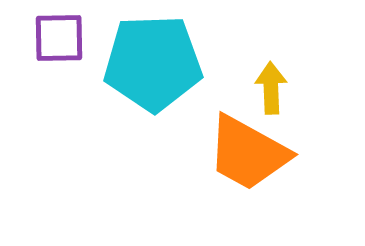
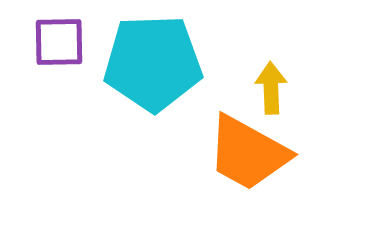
purple square: moved 4 px down
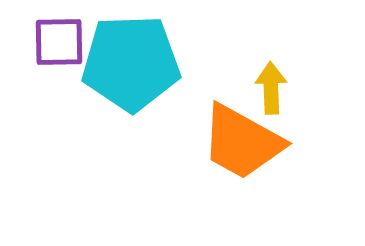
cyan pentagon: moved 22 px left
orange trapezoid: moved 6 px left, 11 px up
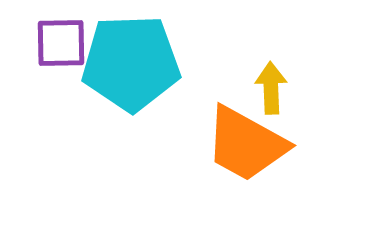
purple square: moved 2 px right, 1 px down
orange trapezoid: moved 4 px right, 2 px down
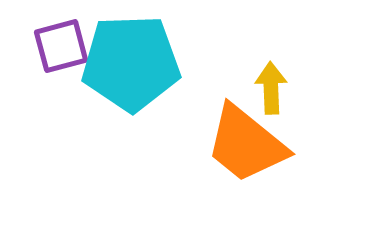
purple square: moved 3 px down; rotated 14 degrees counterclockwise
orange trapezoid: rotated 10 degrees clockwise
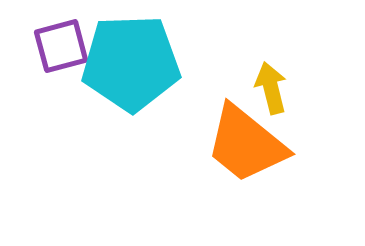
yellow arrow: rotated 12 degrees counterclockwise
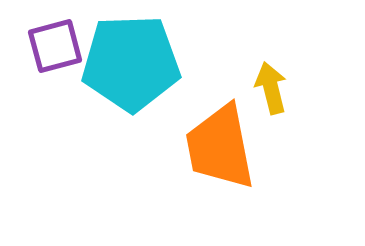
purple square: moved 6 px left
orange trapezoid: moved 26 px left, 3 px down; rotated 40 degrees clockwise
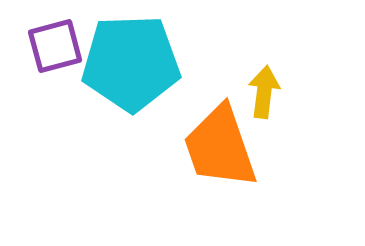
yellow arrow: moved 7 px left, 4 px down; rotated 21 degrees clockwise
orange trapezoid: rotated 8 degrees counterclockwise
